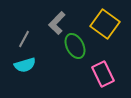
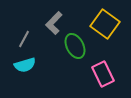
gray L-shape: moved 3 px left
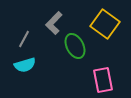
pink rectangle: moved 6 px down; rotated 15 degrees clockwise
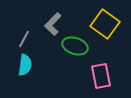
gray L-shape: moved 1 px left, 1 px down
green ellipse: rotated 45 degrees counterclockwise
cyan semicircle: rotated 65 degrees counterclockwise
pink rectangle: moved 2 px left, 4 px up
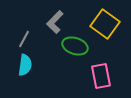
gray L-shape: moved 2 px right, 2 px up
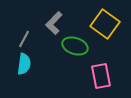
gray L-shape: moved 1 px left, 1 px down
cyan semicircle: moved 1 px left, 1 px up
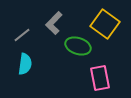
gray line: moved 2 px left, 4 px up; rotated 24 degrees clockwise
green ellipse: moved 3 px right
cyan semicircle: moved 1 px right
pink rectangle: moved 1 px left, 2 px down
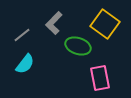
cyan semicircle: rotated 30 degrees clockwise
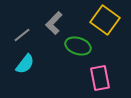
yellow square: moved 4 px up
